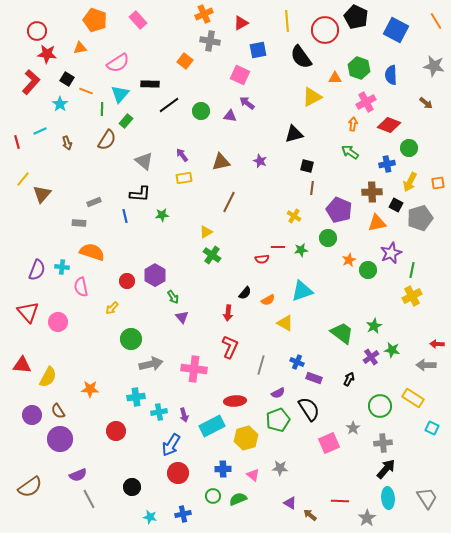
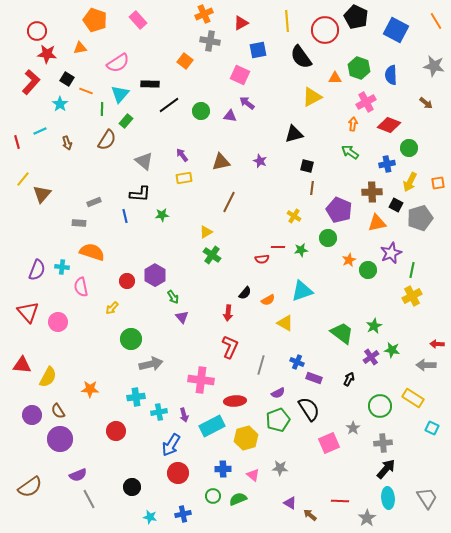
pink cross at (194, 369): moved 7 px right, 11 px down
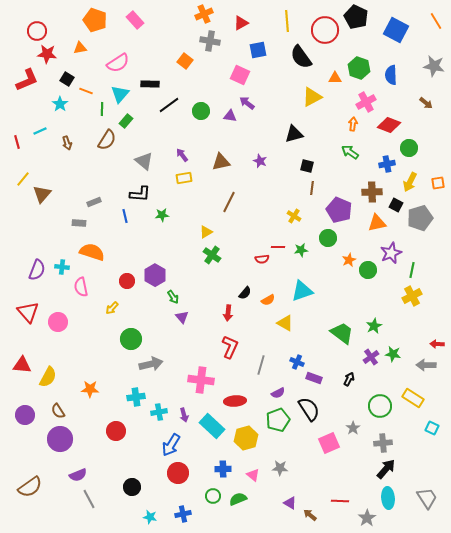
pink rectangle at (138, 20): moved 3 px left
red L-shape at (31, 82): moved 4 px left, 2 px up; rotated 25 degrees clockwise
green star at (392, 350): moved 1 px right, 4 px down
purple circle at (32, 415): moved 7 px left
cyan rectangle at (212, 426): rotated 70 degrees clockwise
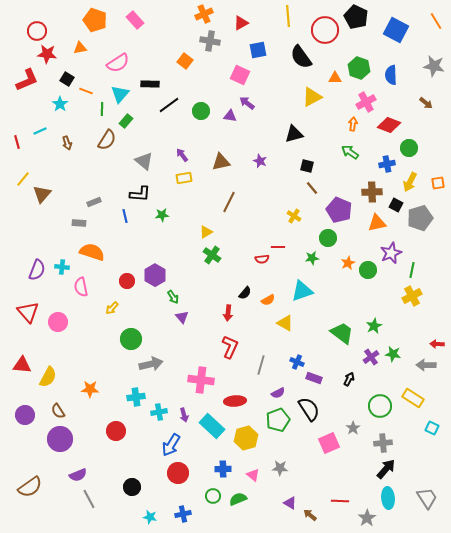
yellow line at (287, 21): moved 1 px right, 5 px up
brown line at (312, 188): rotated 48 degrees counterclockwise
green star at (301, 250): moved 11 px right, 8 px down
orange star at (349, 260): moved 1 px left, 3 px down
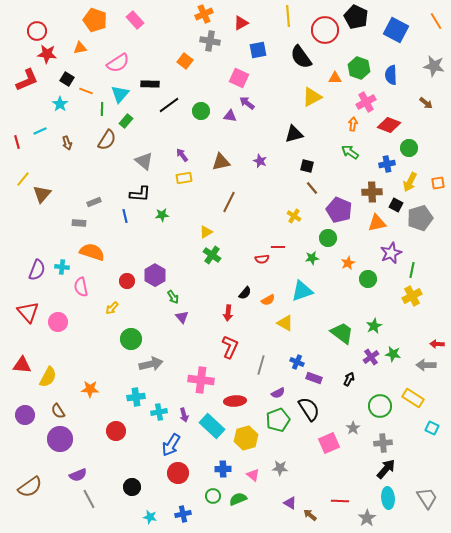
pink square at (240, 75): moved 1 px left, 3 px down
green circle at (368, 270): moved 9 px down
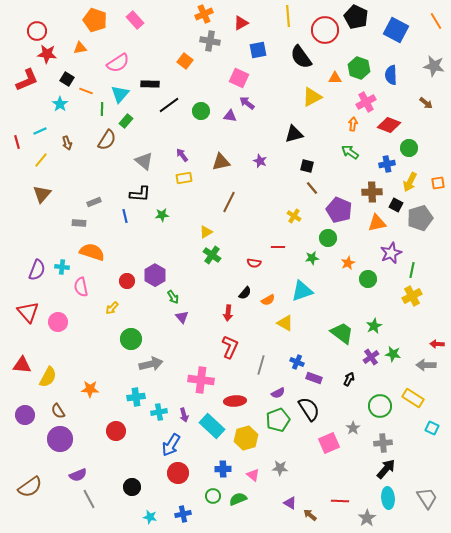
yellow line at (23, 179): moved 18 px right, 19 px up
red semicircle at (262, 259): moved 8 px left, 4 px down; rotated 16 degrees clockwise
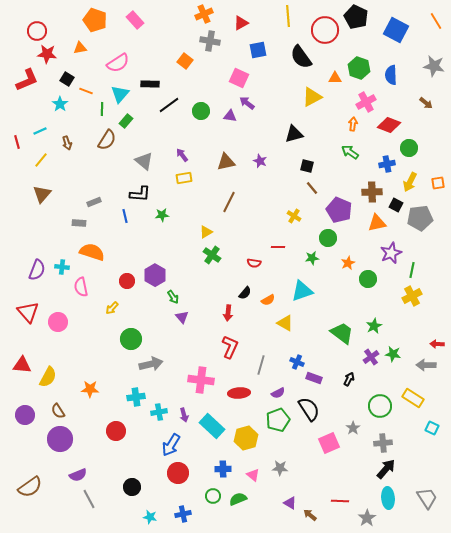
brown triangle at (221, 162): moved 5 px right
gray pentagon at (420, 218): rotated 10 degrees clockwise
red ellipse at (235, 401): moved 4 px right, 8 px up
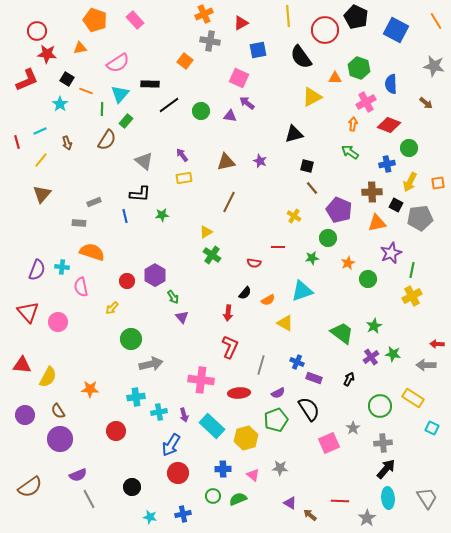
blue semicircle at (391, 75): moved 9 px down
green pentagon at (278, 420): moved 2 px left
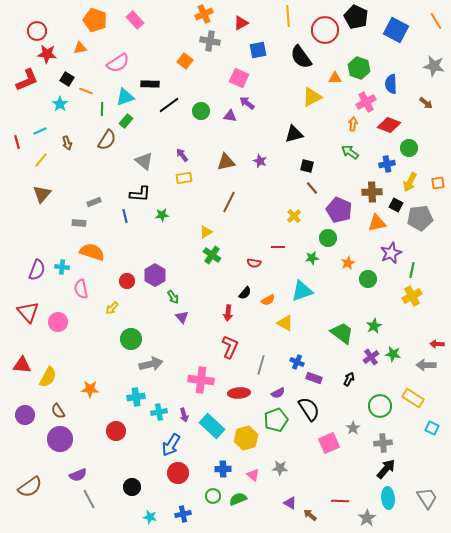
cyan triangle at (120, 94): moved 5 px right, 3 px down; rotated 30 degrees clockwise
yellow cross at (294, 216): rotated 16 degrees clockwise
pink semicircle at (81, 287): moved 2 px down
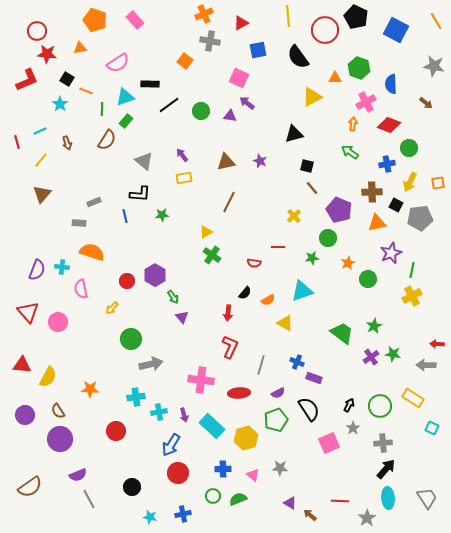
black semicircle at (301, 57): moved 3 px left
black arrow at (349, 379): moved 26 px down
